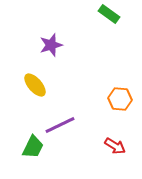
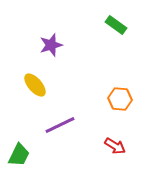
green rectangle: moved 7 px right, 11 px down
green trapezoid: moved 14 px left, 8 px down
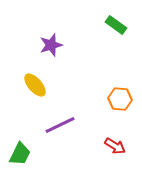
green trapezoid: moved 1 px right, 1 px up
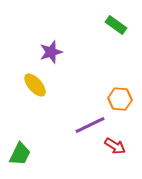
purple star: moved 7 px down
purple line: moved 30 px right
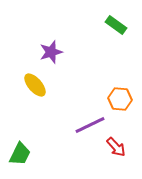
red arrow: moved 1 px right, 1 px down; rotated 15 degrees clockwise
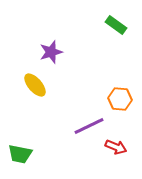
purple line: moved 1 px left, 1 px down
red arrow: rotated 25 degrees counterclockwise
green trapezoid: rotated 75 degrees clockwise
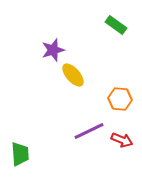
purple star: moved 2 px right, 2 px up
yellow ellipse: moved 38 px right, 10 px up
purple line: moved 5 px down
red arrow: moved 6 px right, 7 px up
green trapezoid: rotated 105 degrees counterclockwise
